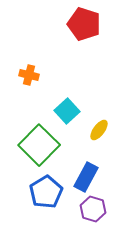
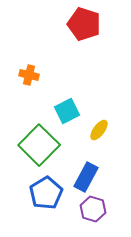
cyan square: rotated 15 degrees clockwise
blue pentagon: moved 1 px down
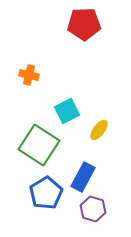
red pentagon: rotated 20 degrees counterclockwise
green square: rotated 12 degrees counterclockwise
blue rectangle: moved 3 px left
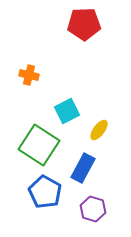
blue rectangle: moved 9 px up
blue pentagon: moved 1 px left, 1 px up; rotated 12 degrees counterclockwise
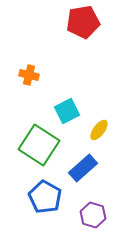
red pentagon: moved 1 px left, 2 px up; rotated 8 degrees counterclockwise
blue rectangle: rotated 20 degrees clockwise
blue pentagon: moved 5 px down
purple hexagon: moved 6 px down
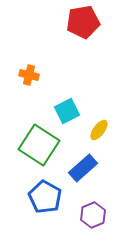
purple hexagon: rotated 20 degrees clockwise
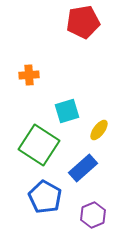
orange cross: rotated 18 degrees counterclockwise
cyan square: rotated 10 degrees clockwise
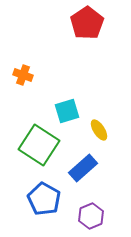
red pentagon: moved 4 px right, 1 px down; rotated 24 degrees counterclockwise
orange cross: moved 6 px left; rotated 24 degrees clockwise
yellow ellipse: rotated 70 degrees counterclockwise
blue pentagon: moved 1 px left, 2 px down
purple hexagon: moved 2 px left, 1 px down
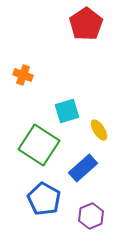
red pentagon: moved 1 px left, 1 px down
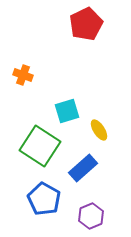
red pentagon: rotated 8 degrees clockwise
green square: moved 1 px right, 1 px down
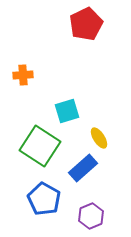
orange cross: rotated 24 degrees counterclockwise
yellow ellipse: moved 8 px down
